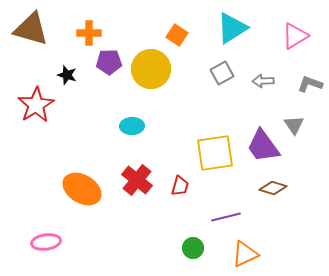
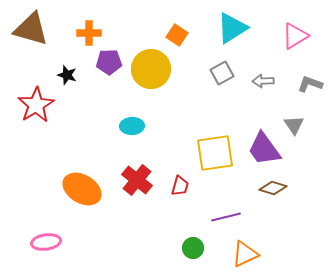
purple trapezoid: moved 1 px right, 3 px down
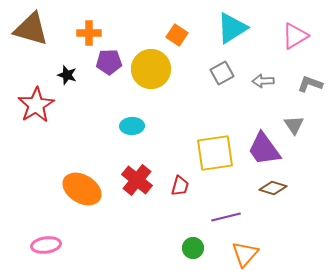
pink ellipse: moved 3 px down
orange triangle: rotated 24 degrees counterclockwise
